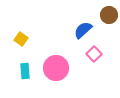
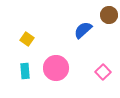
yellow square: moved 6 px right
pink square: moved 9 px right, 18 px down
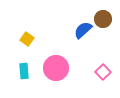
brown circle: moved 6 px left, 4 px down
cyan rectangle: moved 1 px left
